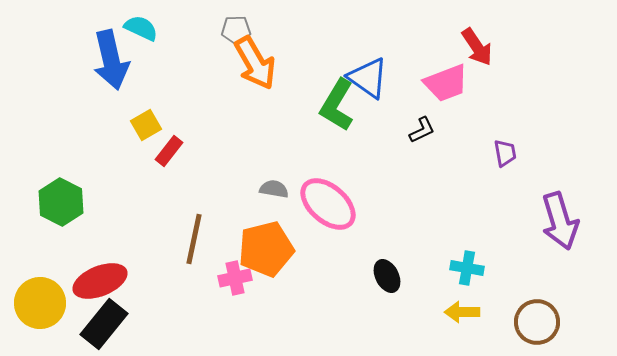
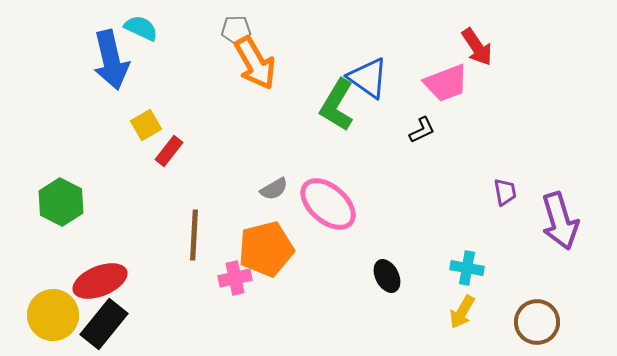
purple trapezoid: moved 39 px down
gray semicircle: rotated 140 degrees clockwise
brown line: moved 4 px up; rotated 9 degrees counterclockwise
yellow circle: moved 13 px right, 12 px down
yellow arrow: rotated 60 degrees counterclockwise
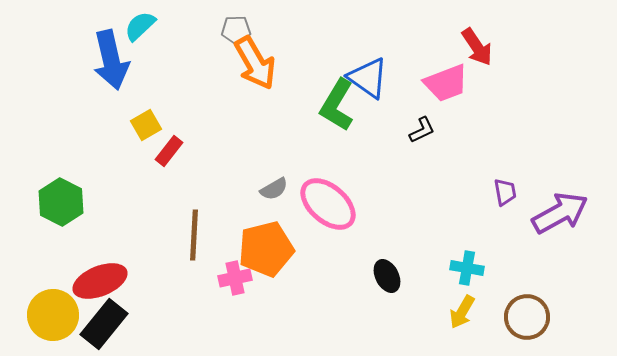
cyan semicircle: moved 1 px left, 2 px up; rotated 68 degrees counterclockwise
purple arrow: moved 8 px up; rotated 102 degrees counterclockwise
brown circle: moved 10 px left, 5 px up
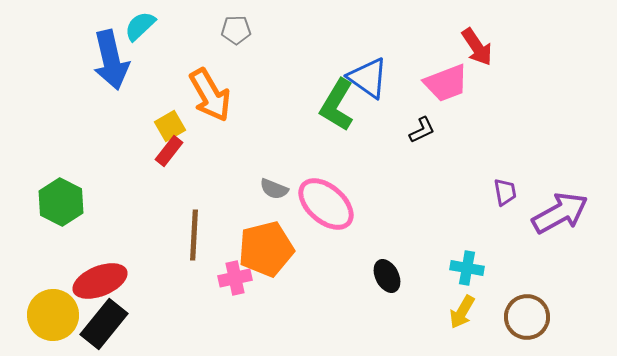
orange arrow: moved 45 px left, 32 px down
yellow square: moved 24 px right, 1 px down
gray semicircle: rotated 52 degrees clockwise
pink ellipse: moved 2 px left
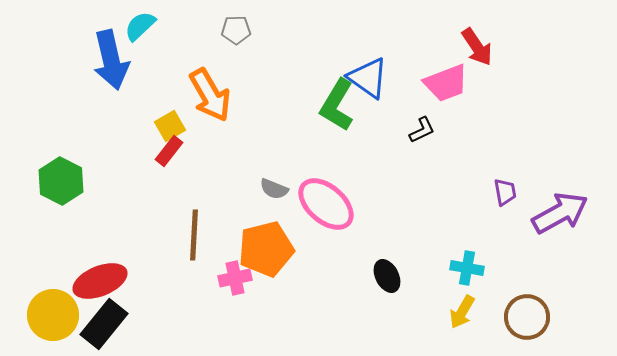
green hexagon: moved 21 px up
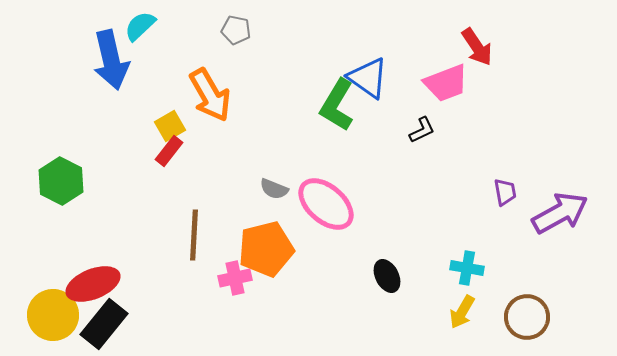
gray pentagon: rotated 12 degrees clockwise
red ellipse: moved 7 px left, 3 px down
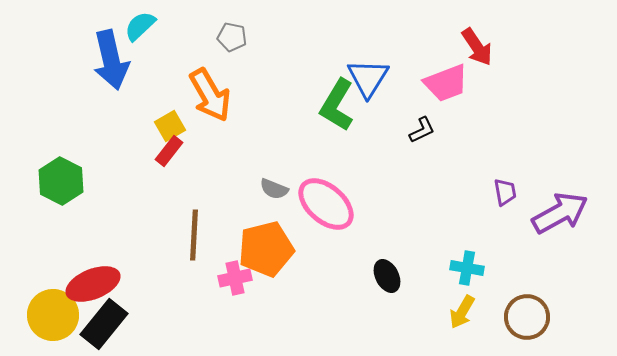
gray pentagon: moved 4 px left, 7 px down
blue triangle: rotated 27 degrees clockwise
